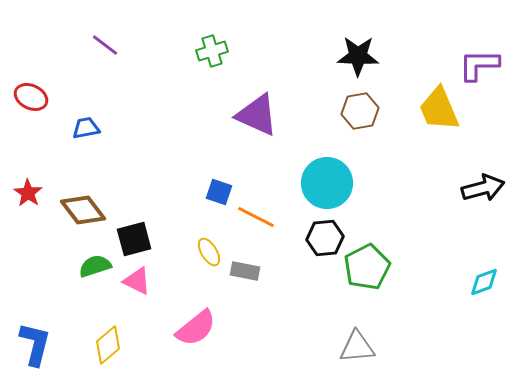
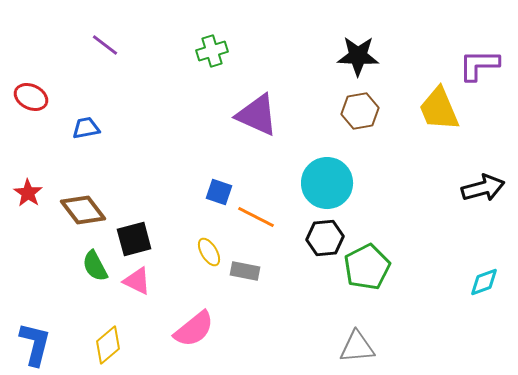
green semicircle: rotated 100 degrees counterclockwise
pink semicircle: moved 2 px left, 1 px down
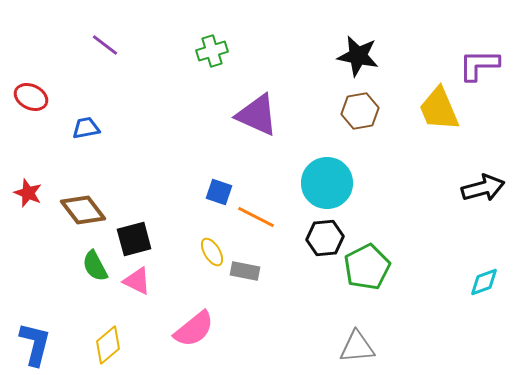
black star: rotated 9 degrees clockwise
red star: rotated 12 degrees counterclockwise
yellow ellipse: moved 3 px right
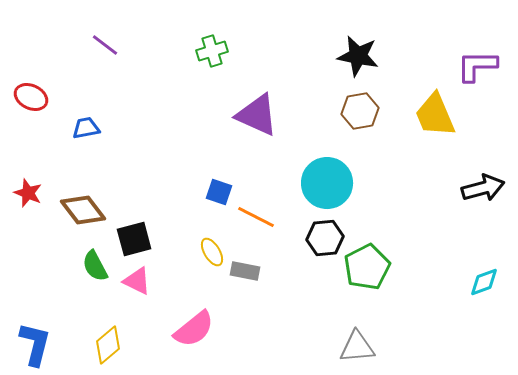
purple L-shape: moved 2 px left, 1 px down
yellow trapezoid: moved 4 px left, 6 px down
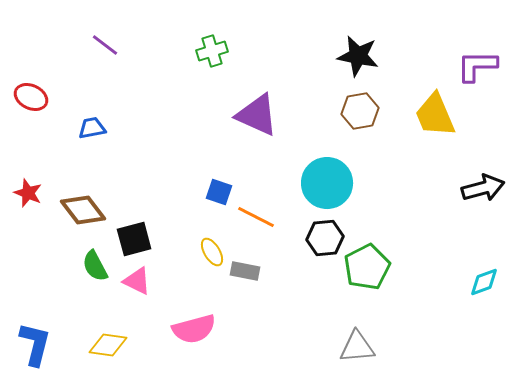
blue trapezoid: moved 6 px right
pink semicircle: rotated 24 degrees clockwise
yellow diamond: rotated 48 degrees clockwise
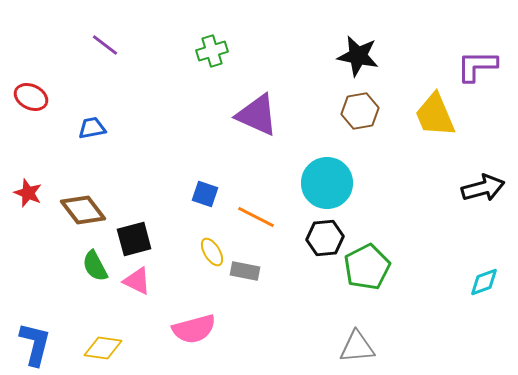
blue square: moved 14 px left, 2 px down
yellow diamond: moved 5 px left, 3 px down
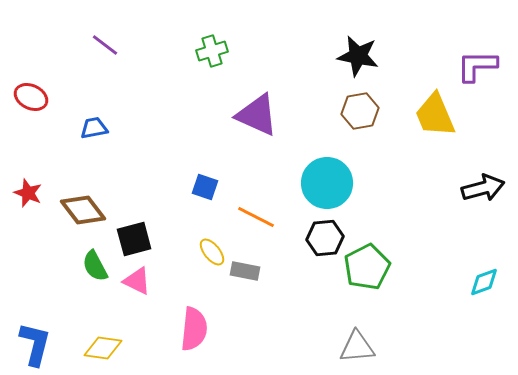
blue trapezoid: moved 2 px right
blue square: moved 7 px up
yellow ellipse: rotated 8 degrees counterclockwise
pink semicircle: rotated 69 degrees counterclockwise
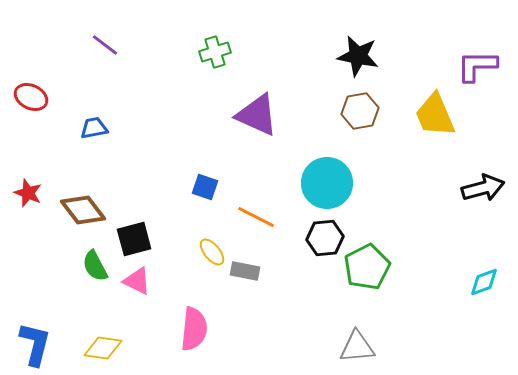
green cross: moved 3 px right, 1 px down
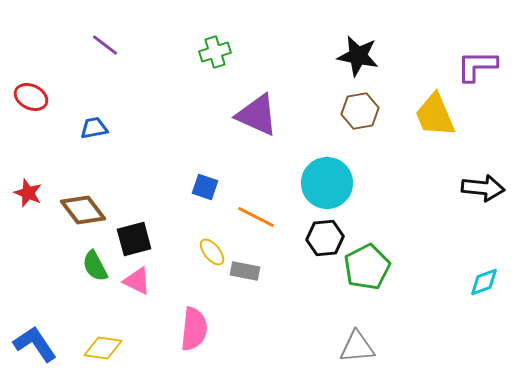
black arrow: rotated 21 degrees clockwise
blue L-shape: rotated 48 degrees counterclockwise
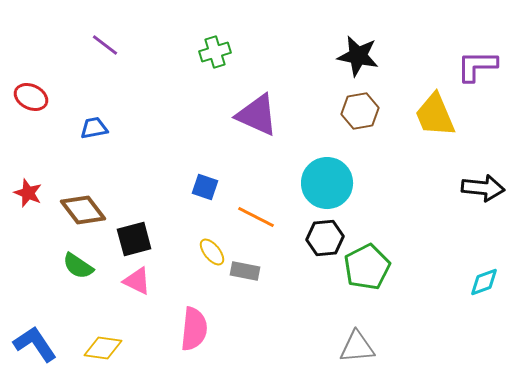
green semicircle: moved 17 px left; rotated 28 degrees counterclockwise
